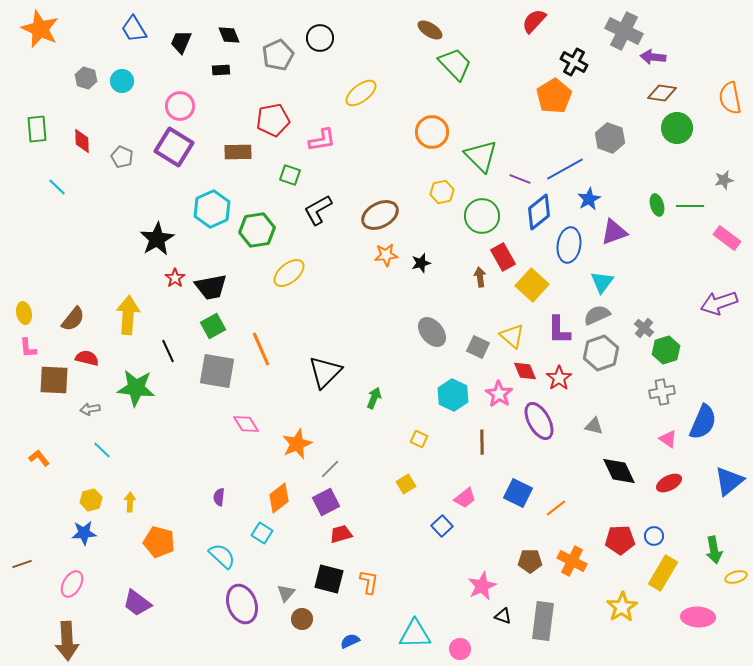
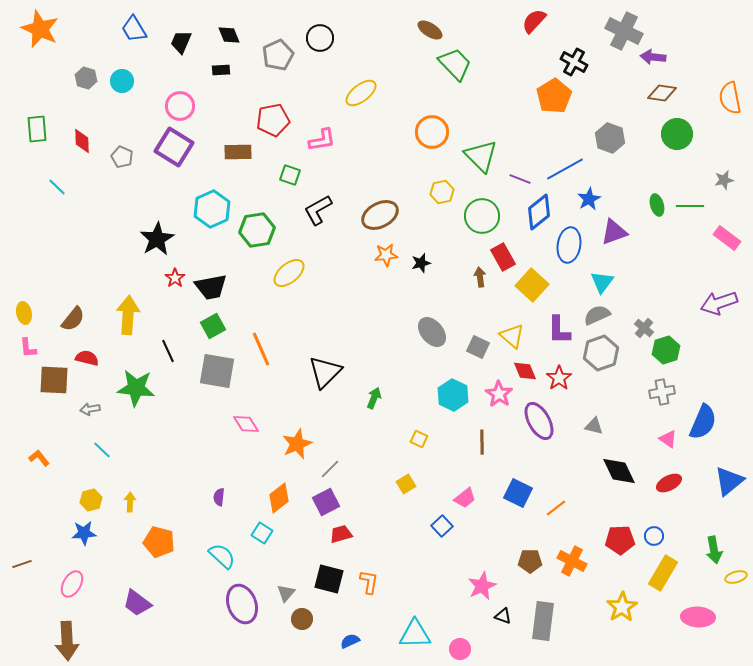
green circle at (677, 128): moved 6 px down
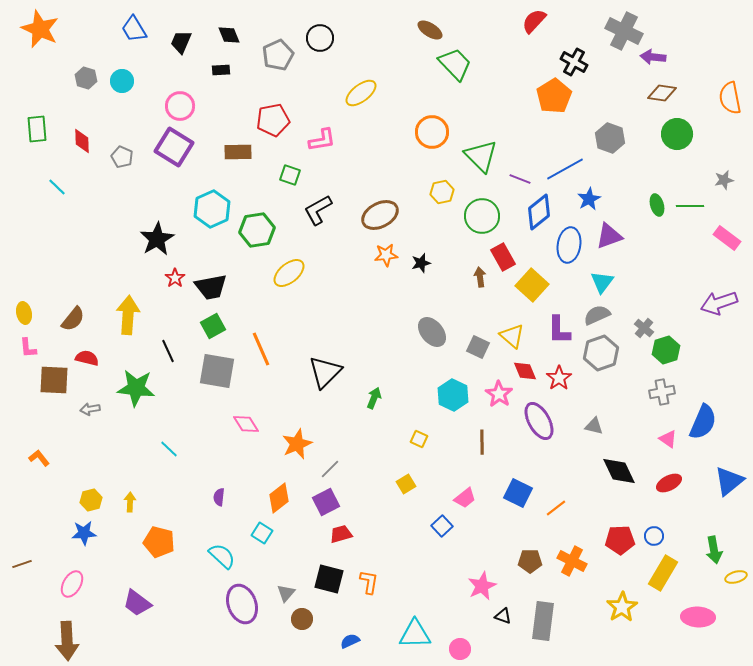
purple triangle at (614, 232): moved 5 px left, 4 px down
cyan line at (102, 450): moved 67 px right, 1 px up
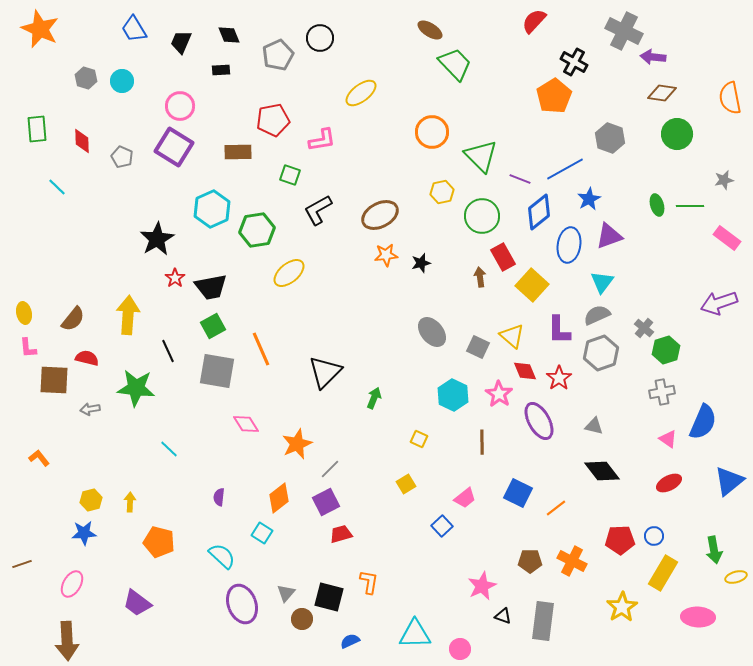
black diamond at (619, 471): moved 17 px left; rotated 12 degrees counterclockwise
black square at (329, 579): moved 18 px down
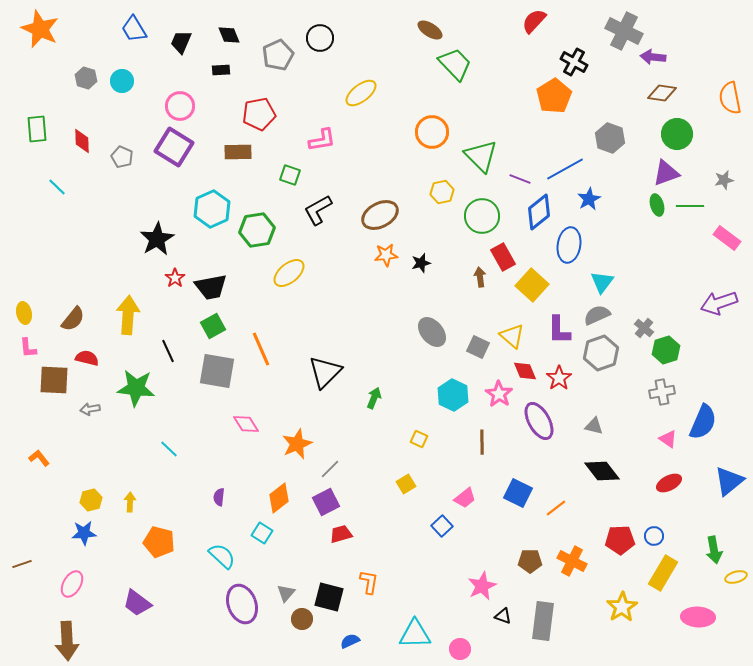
red pentagon at (273, 120): moved 14 px left, 6 px up
purple triangle at (609, 236): moved 57 px right, 63 px up
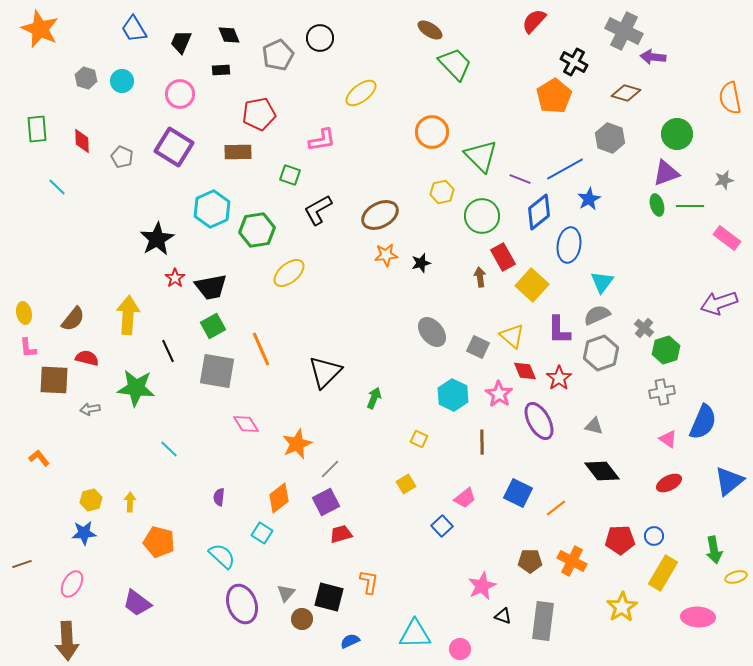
brown diamond at (662, 93): moved 36 px left; rotated 8 degrees clockwise
pink circle at (180, 106): moved 12 px up
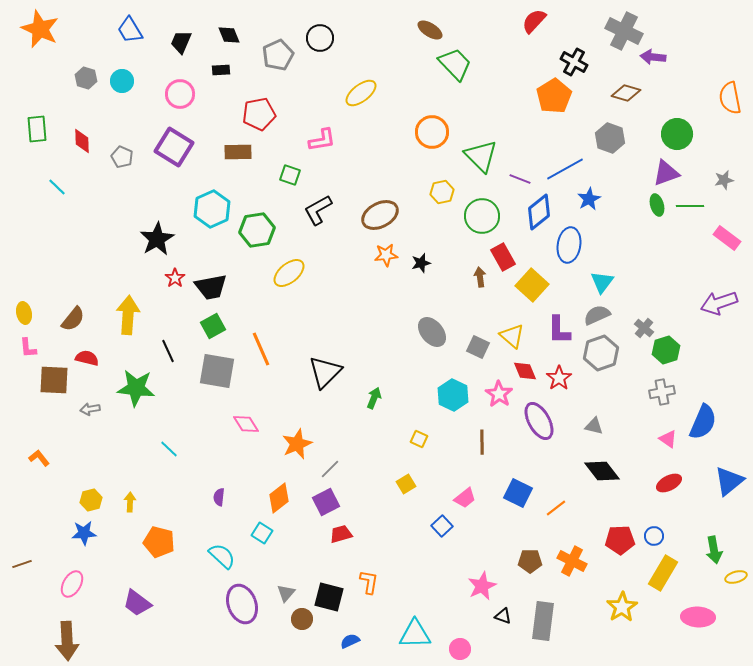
blue trapezoid at (134, 29): moved 4 px left, 1 px down
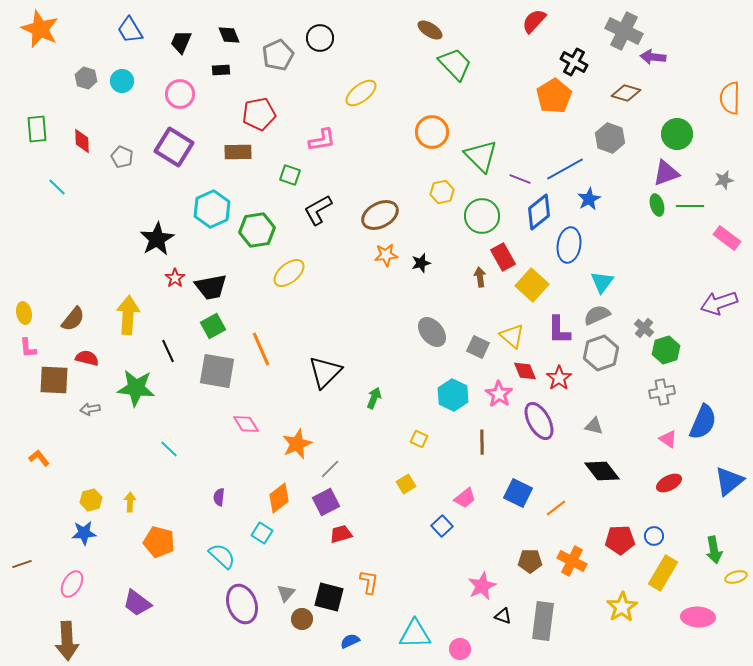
orange semicircle at (730, 98): rotated 12 degrees clockwise
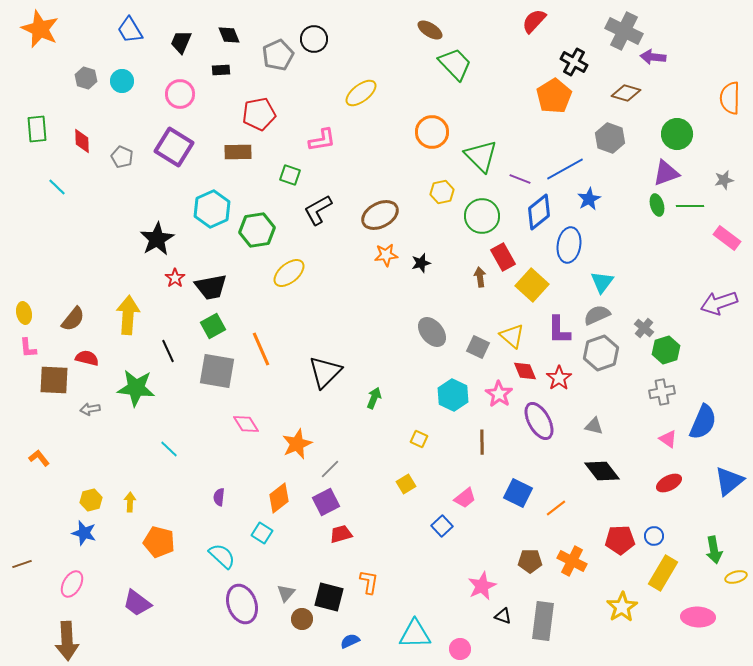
black circle at (320, 38): moved 6 px left, 1 px down
blue star at (84, 533): rotated 20 degrees clockwise
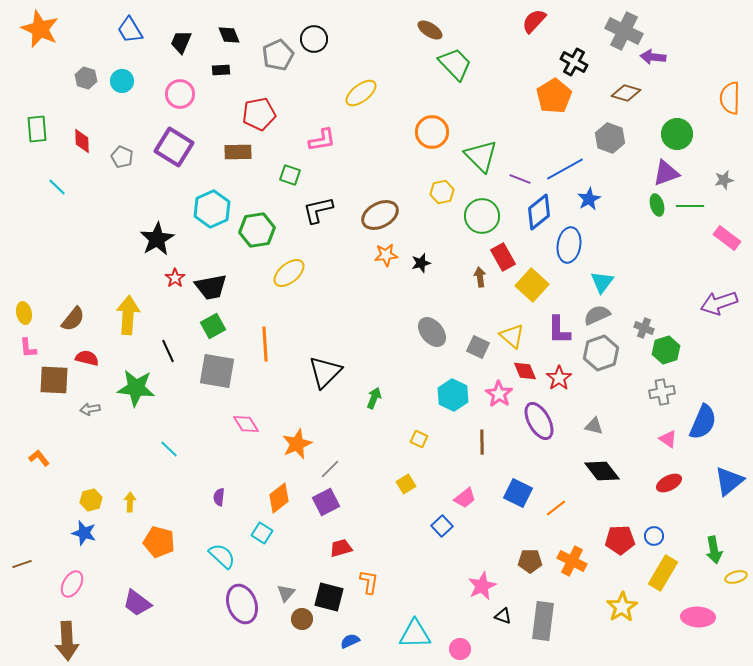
black L-shape at (318, 210): rotated 16 degrees clockwise
gray cross at (644, 328): rotated 18 degrees counterclockwise
orange line at (261, 349): moved 4 px right, 5 px up; rotated 20 degrees clockwise
red trapezoid at (341, 534): moved 14 px down
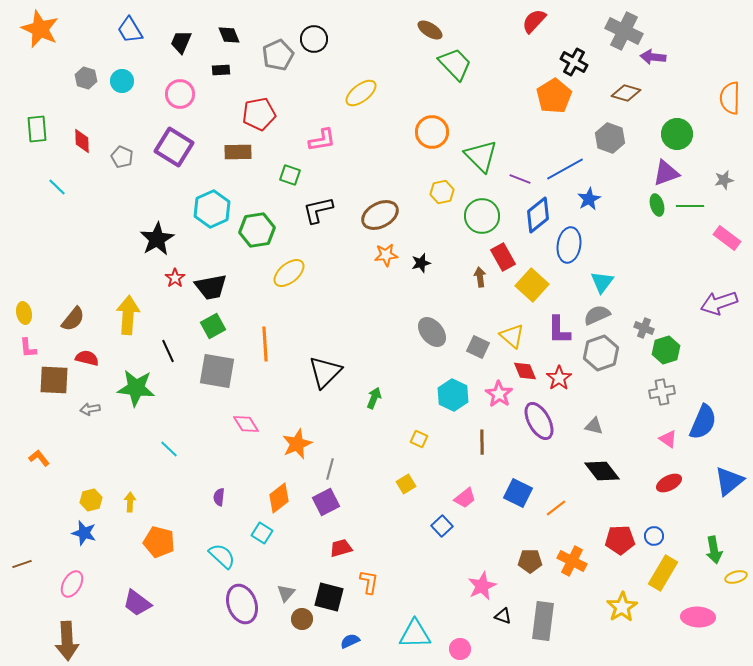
blue diamond at (539, 212): moved 1 px left, 3 px down
gray line at (330, 469): rotated 30 degrees counterclockwise
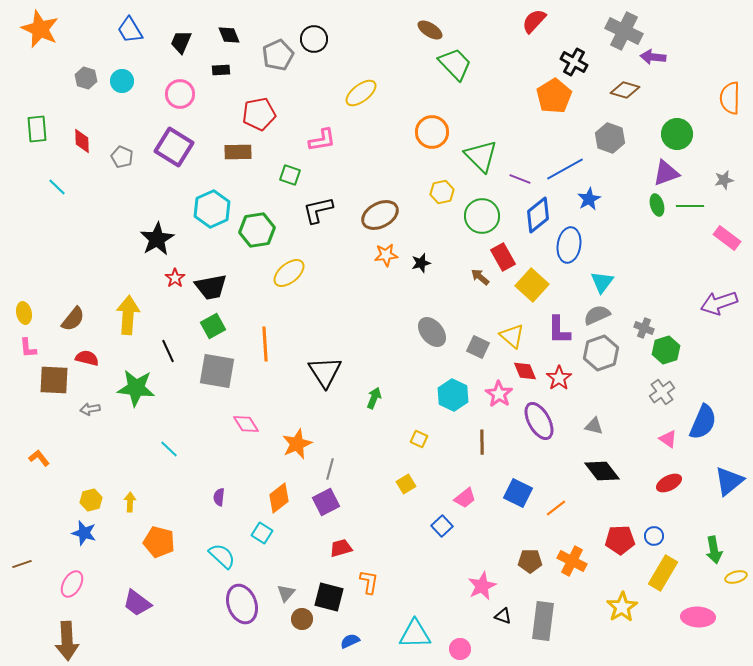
brown diamond at (626, 93): moved 1 px left, 3 px up
brown arrow at (480, 277): rotated 42 degrees counterclockwise
black triangle at (325, 372): rotated 18 degrees counterclockwise
gray cross at (662, 392): rotated 25 degrees counterclockwise
